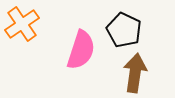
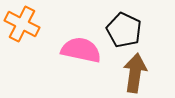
orange cross: rotated 28 degrees counterclockwise
pink semicircle: rotated 96 degrees counterclockwise
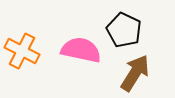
orange cross: moved 27 px down
brown arrow: rotated 24 degrees clockwise
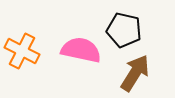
black pentagon: rotated 12 degrees counterclockwise
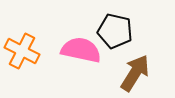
black pentagon: moved 9 px left, 1 px down
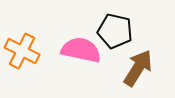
brown arrow: moved 3 px right, 5 px up
